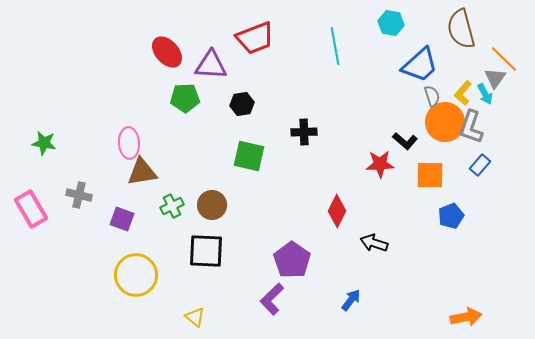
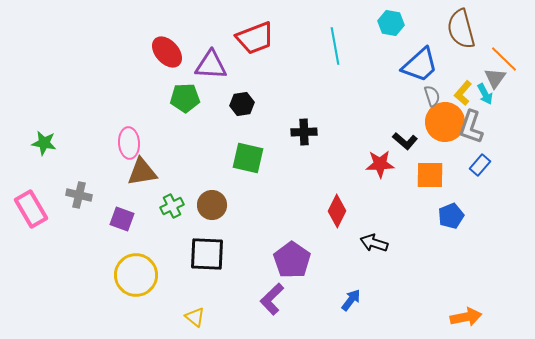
green square: moved 1 px left, 2 px down
black square: moved 1 px right, 3 px down
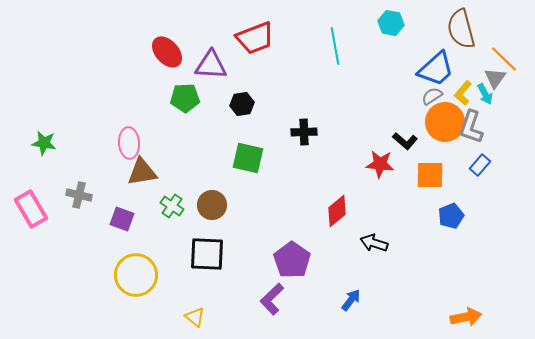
blue trapezoid: moved 16 px right, 4 px down
gray semicircle: rotated 105 degrees counterclockwise
red star: rotated 8 degrees clockwise
green cross: rotated 30 degrees counterclockwise
red diamond: rotated 24 degrees clockwise
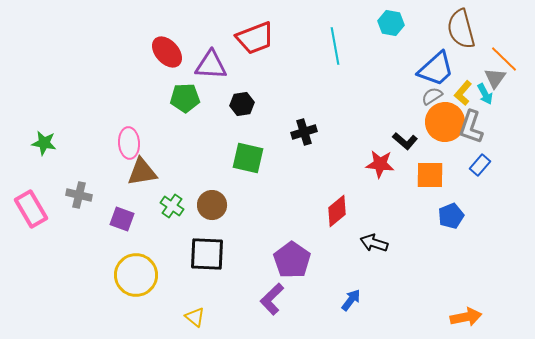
black cross: rotated 15 degrees counterclockwise
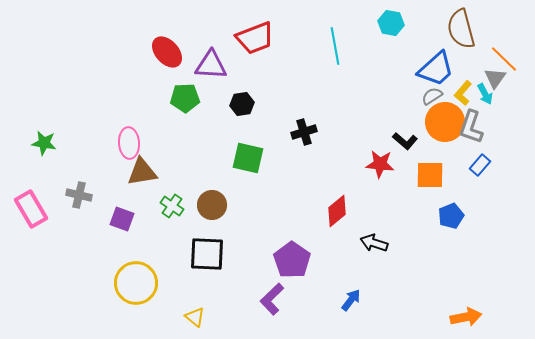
yellow circle: moved 8 px down
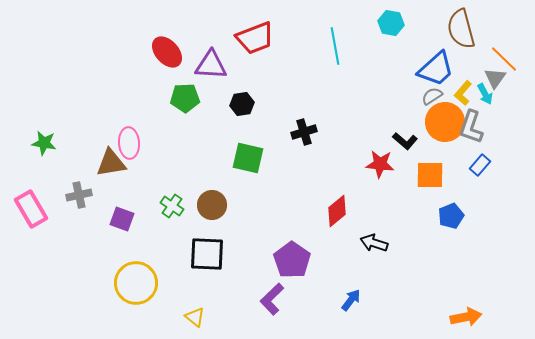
brown triangle: moved 31 px left, 9 px up
gray cross: rotated 25 degrees counterclockwise
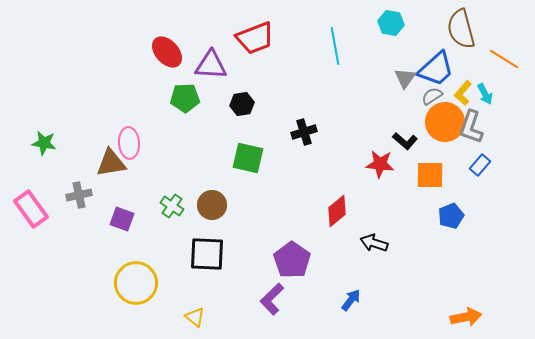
orange line: rotated 12 degrees counterclockwise
gray triangle: moved 90 px left
pink rectangle: rotated 6 degrees counterclockwise
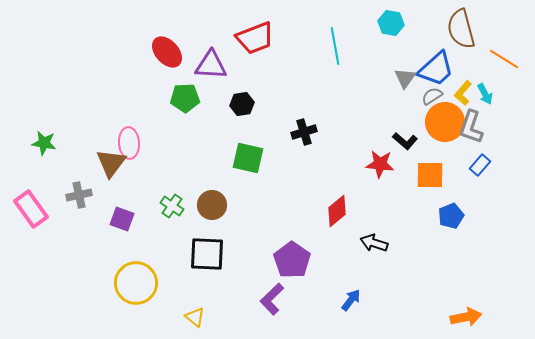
brown triangle: rotated 44 degrees counterclockwise
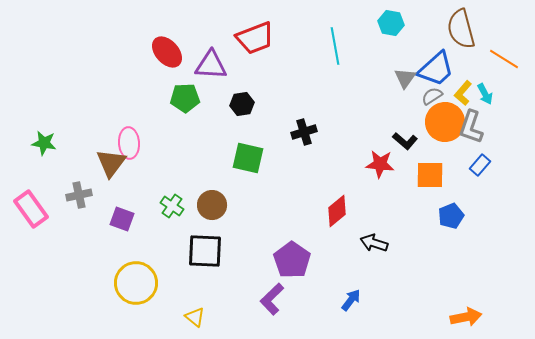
black square: moved 2 px left, 3 px up
